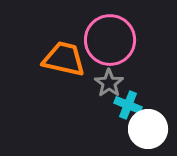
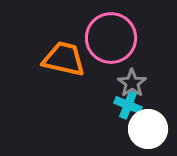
pink circle: moved 1 px right, 2 px up
gray star: moved 23 px right
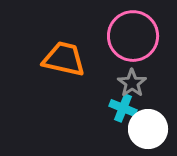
pink circle: moved 22 px right, 2 px up
cyan cross: moved 5 px left, 3 px down
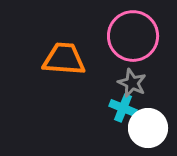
orange trapezoid: rotated 9 degrees counterclockwise
gray star: rotated 12 degrees counterclockwise
white circle: moved 1 px up
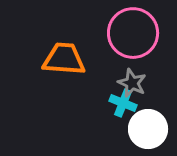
pink circle: moved 3 px up
cyan cross: moved 5 px up
white circle: moved 1 px down
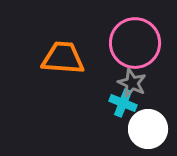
pink circle: moved 2 px right, 10 px down
orange trapezoid: moved 1 px left, 1 px up
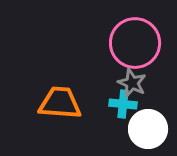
orange trapezoid: moved 3 px left, 45 px down
cyan cross: moved 1 px down; rotated 16 degrees counterclockwise
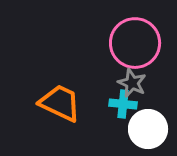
orange trapezoid: rotated 21 degrees clockwise
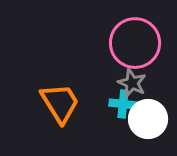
orange trapezoid: rotated 33 degrees clockwise
white circle: moved 10 px up
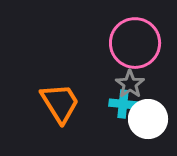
gray star: moved 2 px left, 1 px down; rotated 12 degrees clockwise
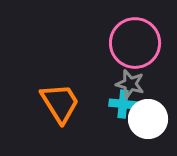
gray star: rotated 20 degrees counterclockwise
